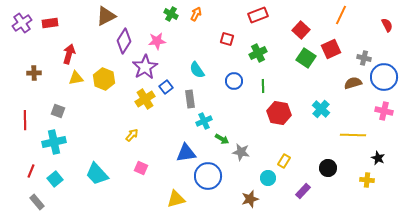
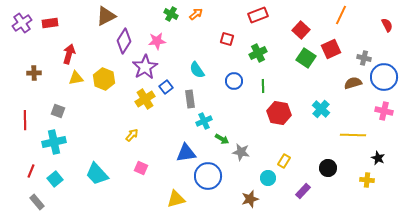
orange arrow at (196, 14): rotated 24 degrees clockwise
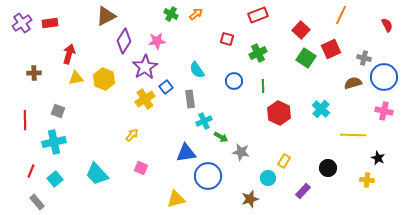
red hexagon at (279, 113): rotated 15 degrees clockwise
green arrow at (222, 139): moved 1 px left, 2 px up
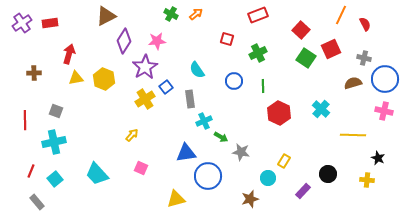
red semicircle at (387, 25): moved 22 px left, 1 px up
blue circle at (384, 77): moved 1 px right, 2 px down
gray square at (58, 111): moved 2 px left
black circle at (328, 168): moved 6 px down
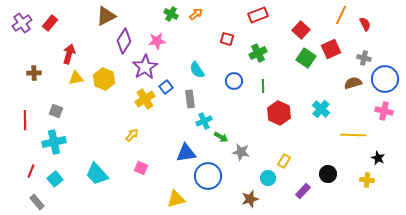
red rectangle at (50, 23): rotated 42 degrees counterclockwise
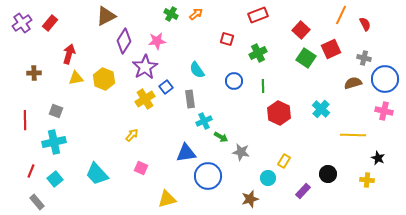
yellow triangle at (176, 199): moved 9 px left
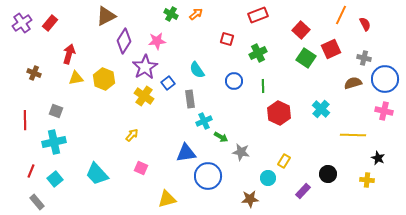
brown cross at (34, 73): rotated 24 degrees clockwise
blue square at (166, 87): moved 2 px right, 4 px up
yellow cross at (145, 99): moved 1 px left, 3 px up; rotated 24 degrees counterclockwise
brown star at (250, 199): rotated 12 degrees clockwise
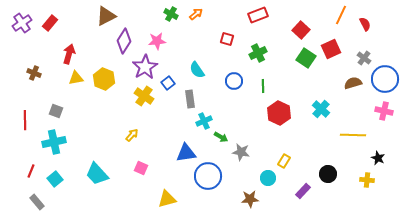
gray cross at (364, 58): rotated 24 degrees clockwise
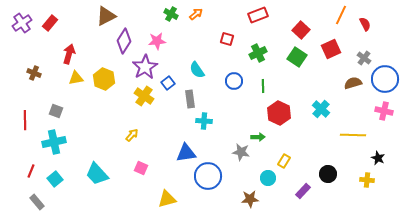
green square at (306, 58): moved 9 px left, 1 px up
cyan cross at (204, 121): rotated 28 degrees clockwise
green arrow at (221, 137): moved 37 px right; rotated 32 degrees counterclockwise
